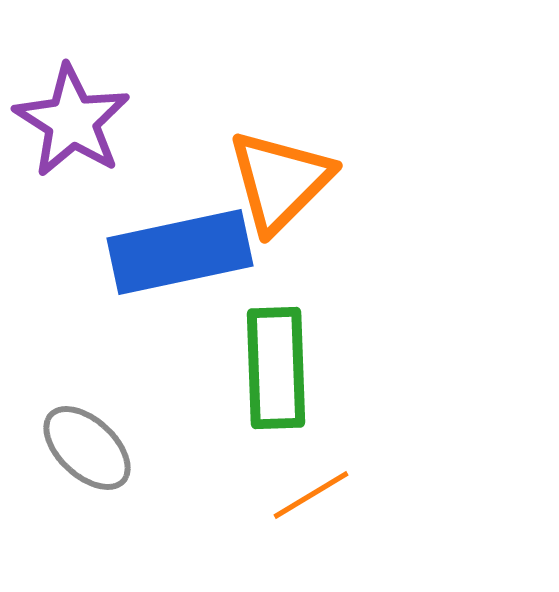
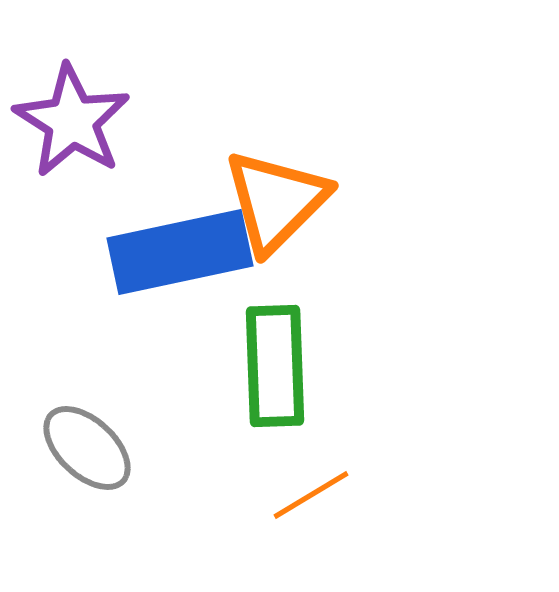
orange triangle: moved 4 px left, 20 px down
green rectangle: moved 1 px left, 2 px up
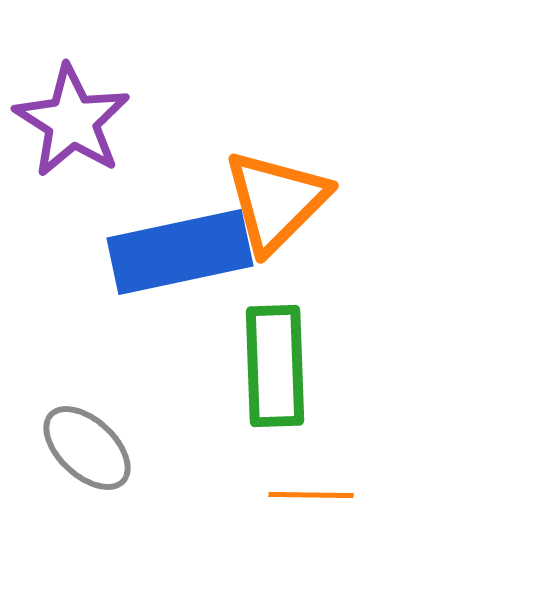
orange line: rotated 32 degrees clockwise
